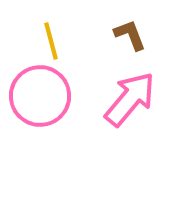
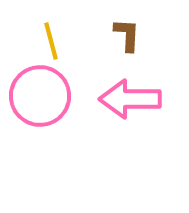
brown L-shape: moved 3 px left; rotated 24 degrees clockwise
pink arrow: rotated 130 degrees counterclockwise
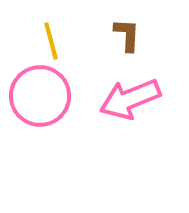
pink arrow: rotated 22 degrees counterclockwise
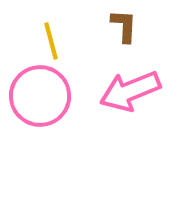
brown L-shape: moved 3 px left, 9 px up
pink arrow: moved 8 px up
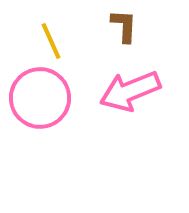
yellow line: rotated 9 degrees counterclockwise
pink circle: moved 2 px down
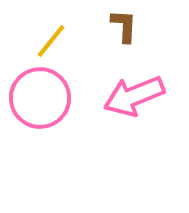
yellow line: rotated 63 degrees clockwise
pink arrow: moved 4 px right, 5 px down
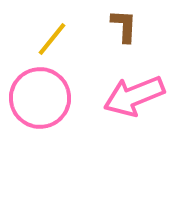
yellow line: moved 1 px right, 2 px up
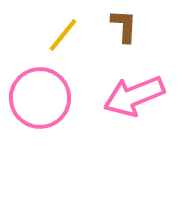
yellow line: moved 11 px right, 4 px up
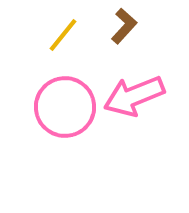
brown L-shape: rotated 39 degrees clockwise
pink circle: moved 25 px right, 9 px down
